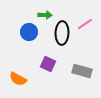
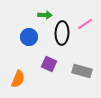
blue circle: moved 5 px down
purple square: moved 1 px right
orange semicircle: rotated 96 degrees counterclockwise
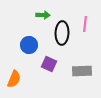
green arrow: moved 2 px left
pink line: rotated 49 degrees counterclockwise
blue circle: moved 8 px down
gray rectangle: rotated 18 degrees counterclockwise
orange semicircle: moved 4 px left
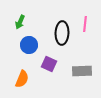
green arrow: moved 23 px left, 7 px down; rotated 112 degrees clockwise
orange semicircle: moved 8 px right
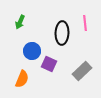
pink line: moved 1 px up; rotated 14 degrees counterclockwise
blue circle: moved 3 px right, 6 px down
gray rectangle: rotated 42 degrees counterclockwise
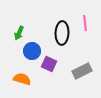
green arrow: moved 1 px left, 11 px down
gray rectangle: rotated 18 degrees clockwise
orange semicircle: rotated 96 degrees counterclockwise
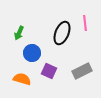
black ellipse: rotated 20 degrees clockwise
blue circle: moved 2 px down
purple square: moved 7 px down
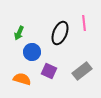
pink line: moved 1 px left
black ellipse: moved 2 px left
blue circle: moved 1 px up
gray rectangle: rotated 12 degrees counterclockwise
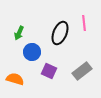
orange semicircle: moved 7 px left
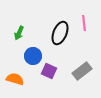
blue circle: moved 1 px right, 4 px down
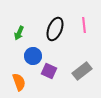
pink line: moved 2 px down
black ellipse: moved 5 px left, 4 px up
orange semicircle: moved 4 px right, 3 px down; rotated 54 degrees clockwise
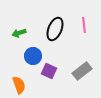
green arrow: rotated 48 degrees clockwise
orange semicircle: moved 3 px down
